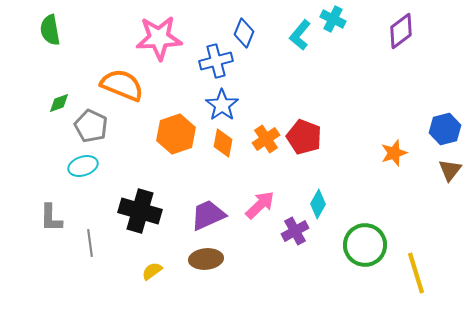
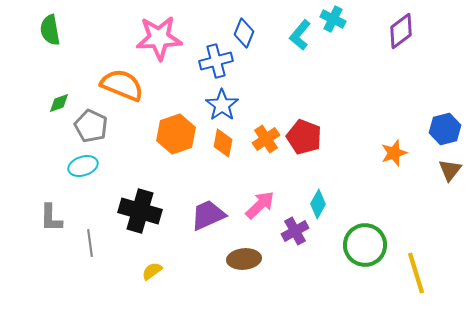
brown ellipse: moved 38 px right
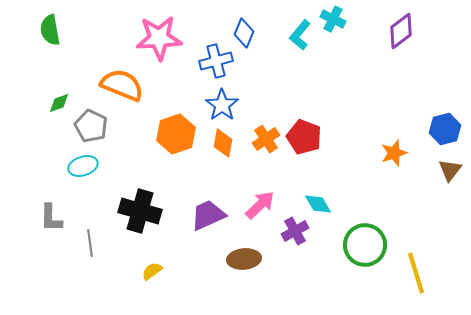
cyan diamond: rotated 60 degrees counterclockwise
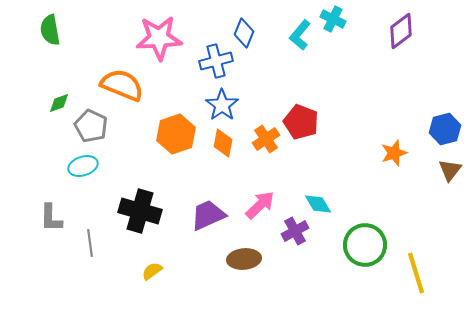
red pentagon: moved 3 px left, 15 px up
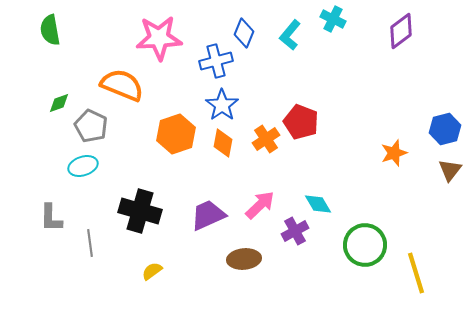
cyan L-shape: moved 10 px left
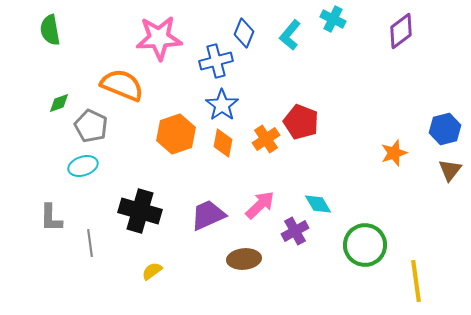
yellow line: moved 8 px down; rotated 9 degrees clockwise
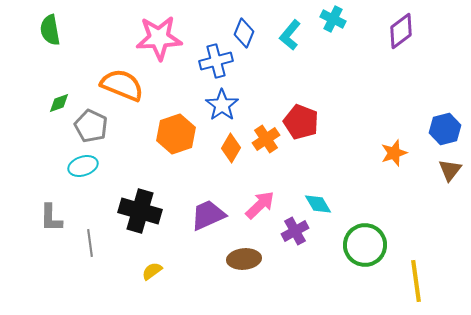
orange diamond: moved 8 px right, 5 px down; rotated 20 degrees clockwise
